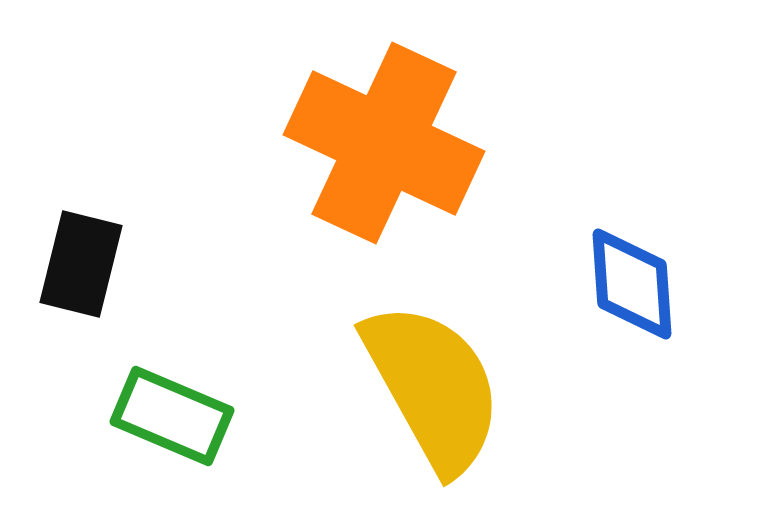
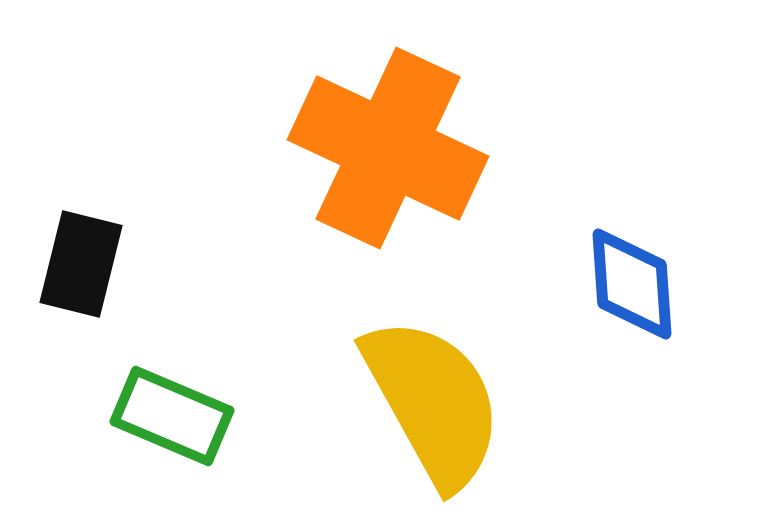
orange cross: moved 4 px right, 5 px down
yellow semicircle: moved 15 px down
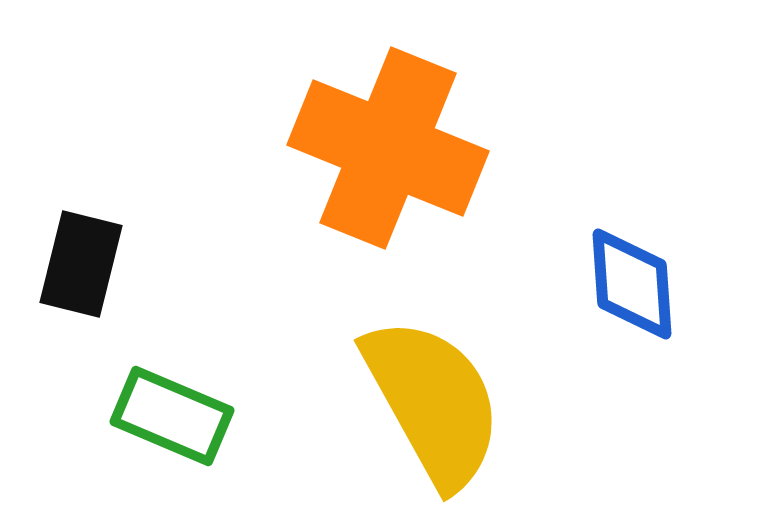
orange cross: rotated 3 degrees counterclockwise
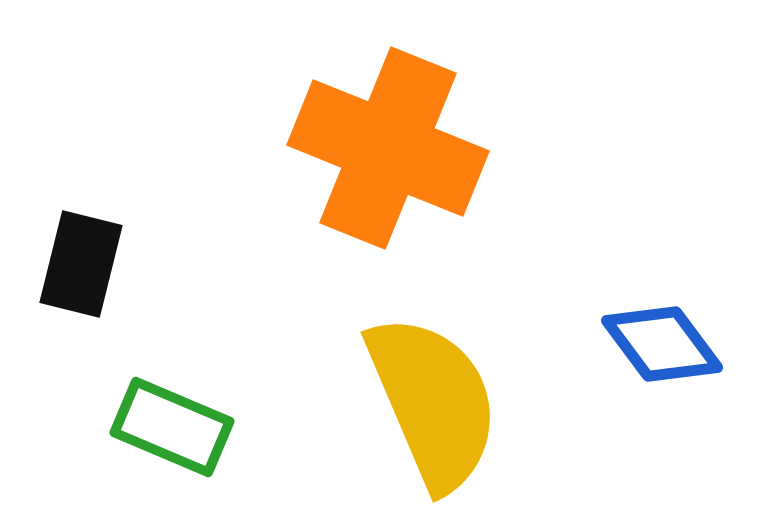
blue diamond: moved 30 px right, 60 px down; rotated 33 degrees counterclockwise
yellow semicircle: rotated 6 degrees clockwise
green rectangle: moved 11 px down
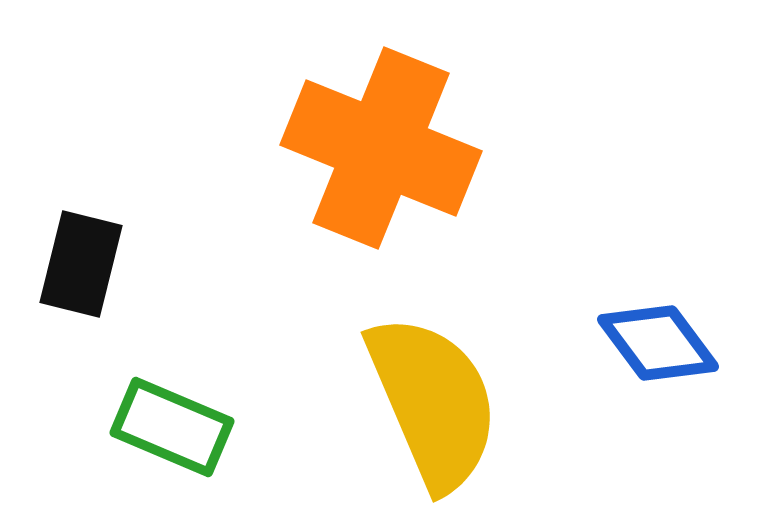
orange cross: moved 7 px left
blue diamond: moved 4 px left, 1 px up
